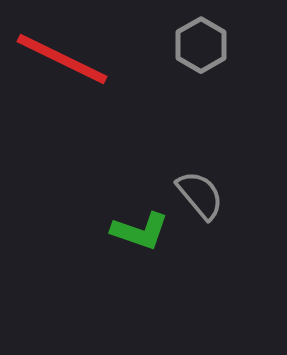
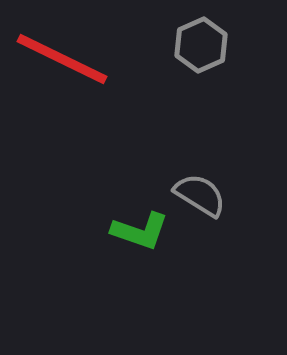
gray hexagon: rotated 6 degrees clockwise
gray semicircle: rotated 18 degrees counterclockwise
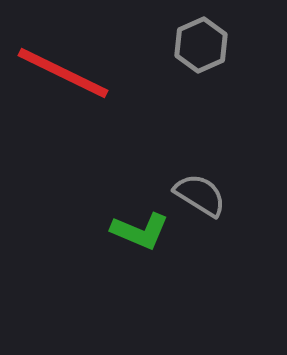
red line: moved 1 px right, 14 px down
green L-shape: rotated 4 degrees clockwise
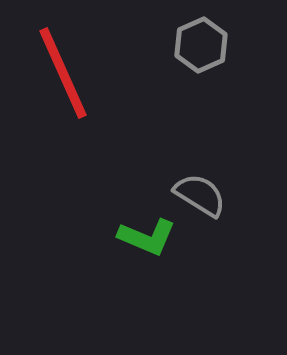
red line: rotated 40 degrees clockwise
green L-shape: moved 7 px right, 6 px down
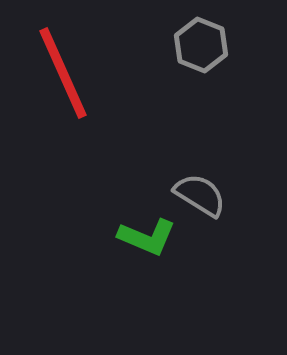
gray hexagon: rotated 14 degrees counterclockwise
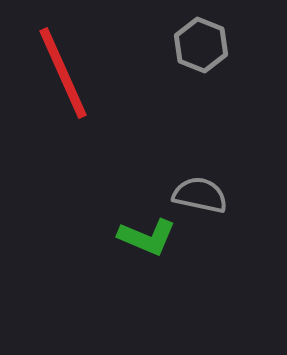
gray semicircle: rotated 20 degrees counterclockwise
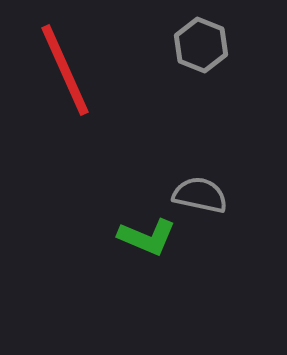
red line: moved 2 px right, 3 px up
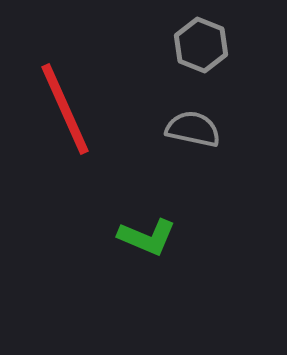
red line: moved 39 px down
gray semicircle: moved 7 px left, 66 px up
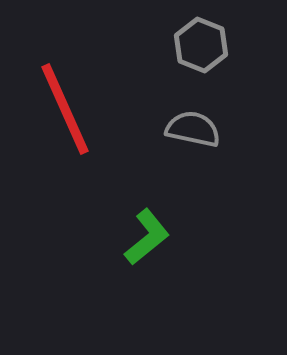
green L-shape: rotated 62 degrees counterclockwise
